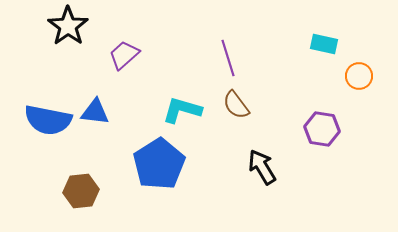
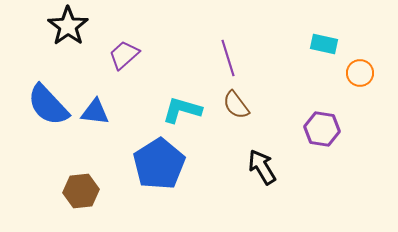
orange circle: moved 1 px right, 3 px up
blue semicircle: moved 15 px up; rotated 36 degrees clockwise
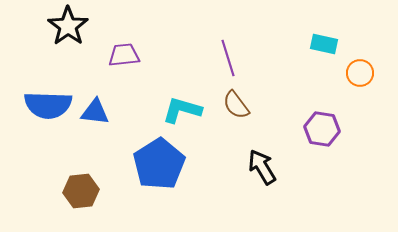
purple trapezoid: rotated 36 degrees clockwise
blue semicircle: rotated 45 degrees counterclockwise
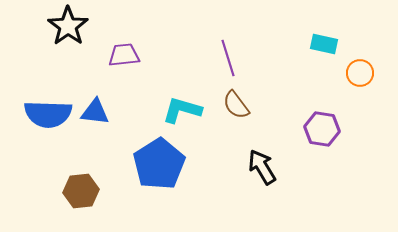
blue semicircle: moved 9 px down
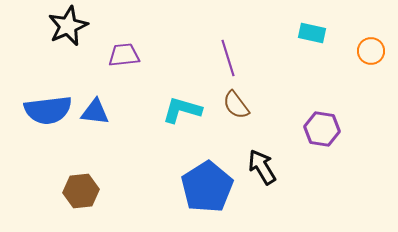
black star: rotated 12 degrees clockwise
cyan rectangle: moved 12 px left, 11 px up
orange circle: moved 11 px right, 22 px up
blue semicircle: moved 4 px up; rotated 9 degrees counterclockwise
blue pentagon: moved 48 px right, 23 px down
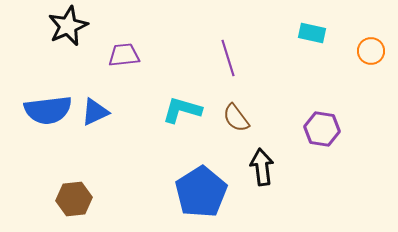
brown semicircle: moved 13 px down
blue triangle: rotated 32 degrees counterclockwise
black arrow: rotated 24 degrees clockwise
blue pentagon: moved 6 px left, 5 px down
brown hexagon: moved 7 px left, 8 px down
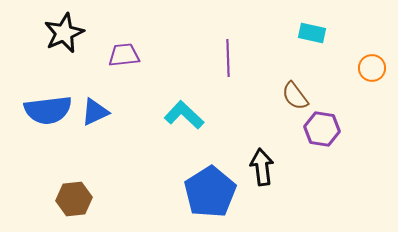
black star: moved 4 px left, 7 px down
orange circle: moved 1 px right, 17 px down
purple line: rotated 15 degrees clockwise
cyan L-shape: moved 2 px right, 5 px down; rotated 27 degrees clockwise
brown semicircle: moved 59 px right, 22 px up
blue pentagon: moved 9 px right
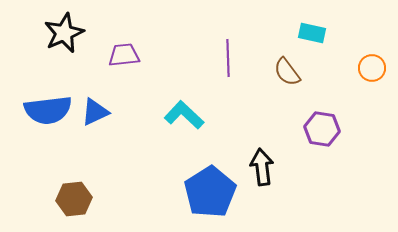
brown semicircle: moved 8 px left, 24 px up
